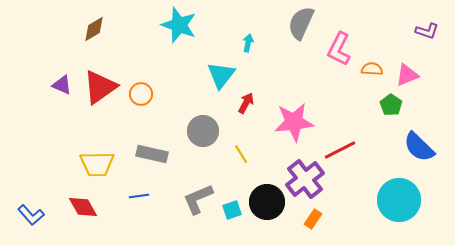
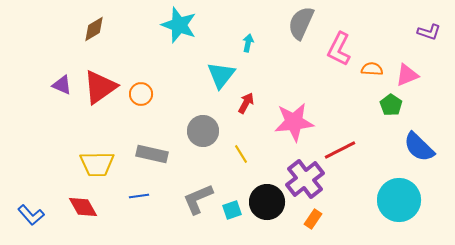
purple L-shape: moved 2 px right, 1 px down
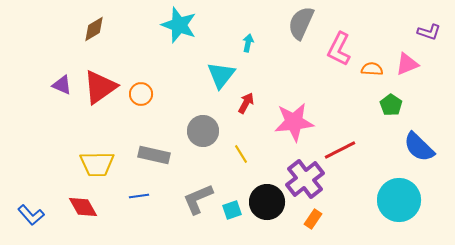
pink triangle: moved 11 px up
gray rectangle: moved 2 px right, 1 px down
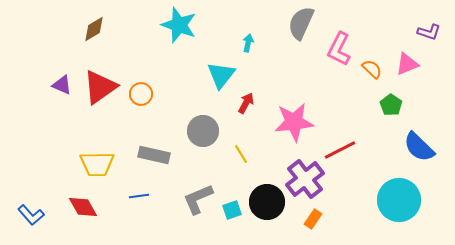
orange semicircle: rotated 40 degrees clockwise
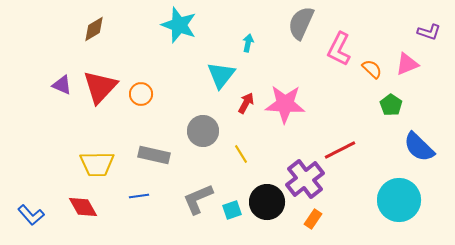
red triangle: rotated 12 degrees counterclockwise
pink star: moved 9 px left, 18 px up; rotated 9 degrees clockwise
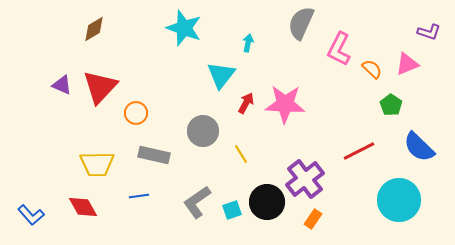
cyan star: moved 5 px right, 3 px down
orange circle: moved 5 px left, 19 px down
red line: moved 19 px right, 1 px down
gray L-shape: moved 1 px left, 3 px down; rotated 12 degrees counterclockwise
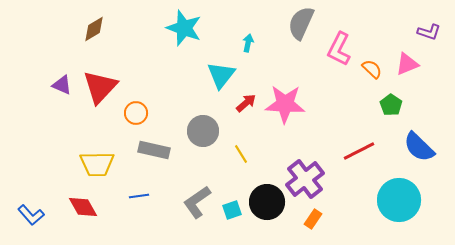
red arrow: rotated 20 degrees clockwise
gray rectangle: moved 5 px up
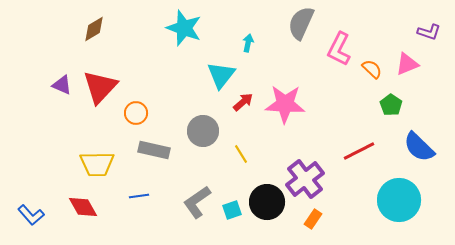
red arrow: moved 3 px left, 1 px up
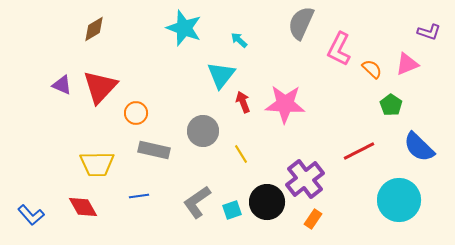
cyan arrow: moved 9 px left, 3 px up; rotated 60 degrees counterclockwise
red arrow: rotated 70 degrees counterclockwise
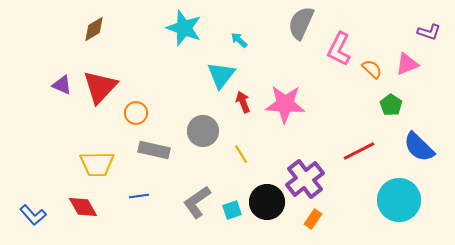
blue L-shape: moved 2 px right
